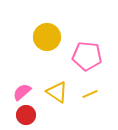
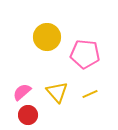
pink pentagon: moved 2 px left, 2 px up
yellow triangle: rotated 15 degrees clockwise
red circle: moved 2 px right
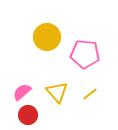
yellow line: rotated 14 degrees counterclockwise
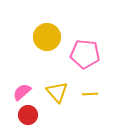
yellow line: rotated 35 degrees clockwise
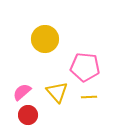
yellow circle: moved 2 px left, 2 px down
pink pentagon: moved 13 px down
yellow line: moved 1 px left, 3 px down
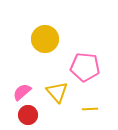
yellow line: moved 1 px right, 12 px down
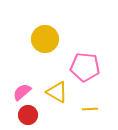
yellow triangle: rotated 20 degrees counterclockwise
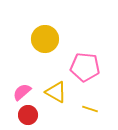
yellow triangle: moved 1 px left
yellow line: rotated 21 degrees clockwise
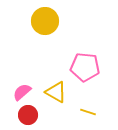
yellow circle: moved 18 px up
yellow line: moved 2 px left, 3 px down
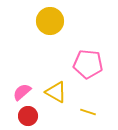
yellow circle: moved 5 px right
pink pentagon: moved 3 px right, 3 px up
red circle: moved 1 px down
